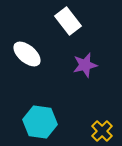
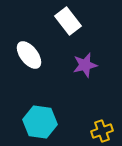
white ellipse: moved 2 px right, 1 px down; rotated 12 degrees clockwise
yellow cross: rotated 25 degrees clockwise
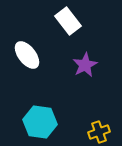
white ellipse: moved 2 px left
purple star: rotated 15 degrees counterclockwise
yellow cross: moved 3 px left, 1 px down
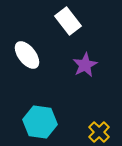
yellow cross: rotated 25 degrees counterclockwise
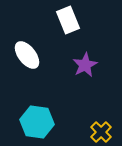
white rectangle: moved 1 px up; rotated 16 degrees clockwise
cyan hexagon: moved 3 px left
yellow cross: moved 2 px right
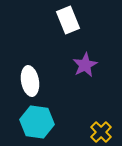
white ellipse: moved 3 px right, 26 px down; rotated 28 degrees clockwise
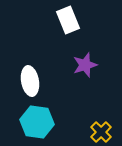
purple star: rotated 10 degrees clockwise
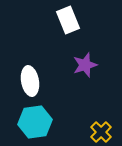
cyan hexagon: moved 2 px left; rotated 16 degrees counterclockwise
